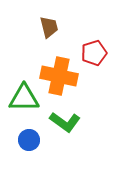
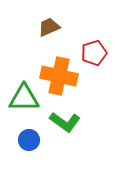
brown trapezoid: rotated 100 degrees counterclockwise
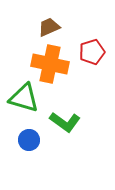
red pentagon: moved 2 px left, 1 px up
orange cross: moved 9 px left, 12 px up
green triangle: rotated 16 degrees clockwise
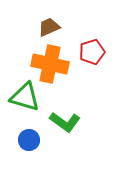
green triangle: moved 1 px right, 1 px up
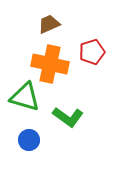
brown trapezoid: moved 3 px up
green L-shape: moved 3 px right, 5 px up
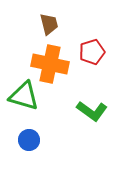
brown trapezoid: rotated 100 degrees clockwise
green triangle: moved 1 px left, 1 px up
green L-shape: moved 24 px right, 6 px up
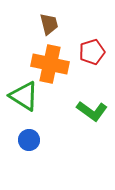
green triangle: rotated 16 degrees clockwise
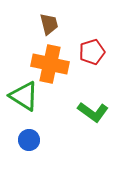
green L-shape: moved 1 px right, 1 px down
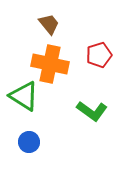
brown trapezoid: rotated 25 degrees counterclockwise
red pentagon: moved 7 px right, 3 px down
green L-shape: moved 1 px left, 1 px up
blue circle: moved 2 px down
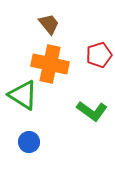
green triangle: moved 1 px left, 1 px up
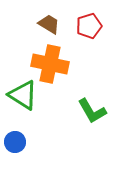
brown trapezoid: rotated 20 degrees counterclockwise
red pentagon: moved 10 px left, 29 px up
green L-shape: rotated 24 degrees clockwise
blue circle: moved 14 px left
